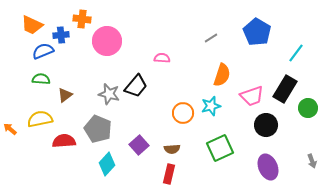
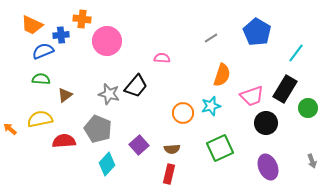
black circle: moved 2 px up
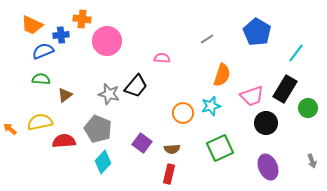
gray line: moved 4 px left, 1 px down
yellow semicircle: moved 3 px down
purple square: moved 3 px right, 2 px up; rotated 12 degrees counterclockwise
cyan diamond: moved 4 px left, 2 px up
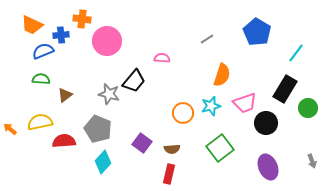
black trapezoid: moved 2 px left, 5 px up
pink trapezoid: moved 7 px left, 7 px down
green square: rotated 12 degrees counterclockwise
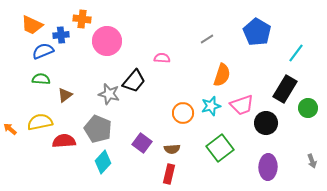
pink trapezoid: moved 3 px left, 2 px down
purple ellipse: rotated 25 degrees clockwise
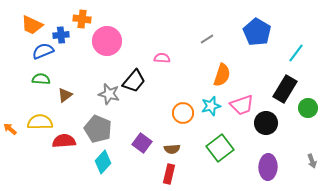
yellow semicircle: rotated 10 degrees clockwise
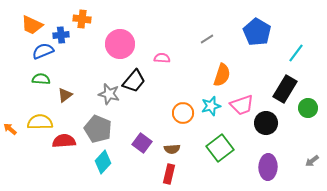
pink circle: moved 13 px right, 3 px down
gray arrow: rotated 72 degrees clockwise
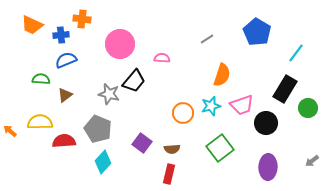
blue semicircle: moved 23 px right, 9 px down
orange arrow: moved 2 px down
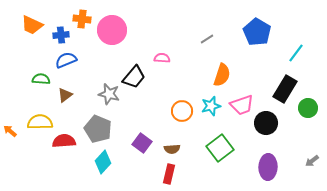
pink circle: moved 8 px left, 14 px up
black trapezoid: moved 4 px up
orange circle: moved 1 px left, 2 px up
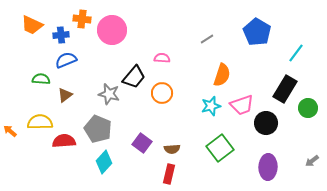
orange circle: moved 20 px left, 18 px up
cyan diamond: moved 1 px right
